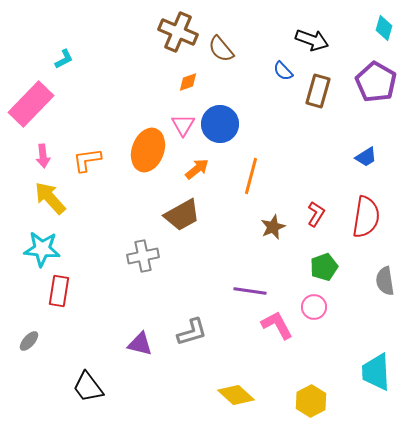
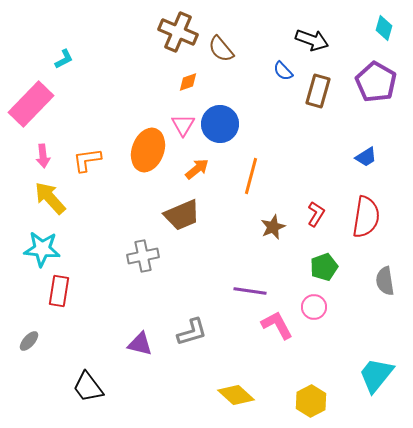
brown trapezoid: rotated 6 degrees clockwise
cyan trapezoid: moved 3 px down; rotated 42 degrees clockwise
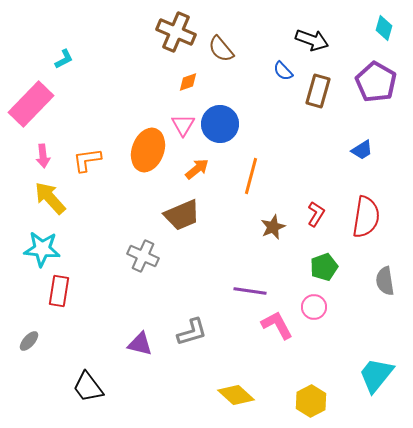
brown cross: moved 2 px left
blue trapezoid: moved 4 px left, 7 px up
gray cross: rotated 36 degrees clockwise
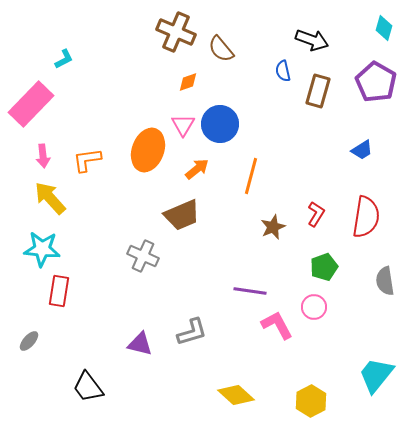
blue semicircle: rotated 30 degrees clockwise
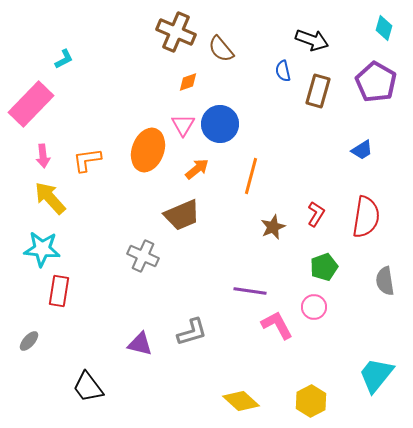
yellow diamond: moved 5 px right, 6 px down
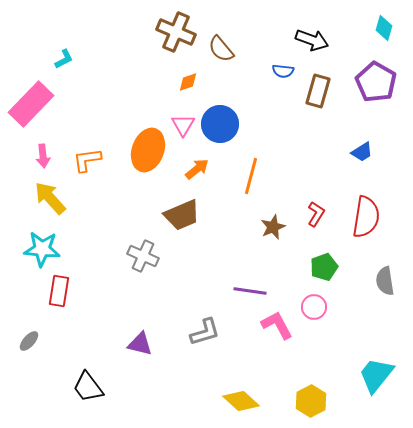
blue semicircle: rotated 70 degrees counterclockwise
blue trapezoid: moved 2 px down
gray L-shape: moved 13 px right
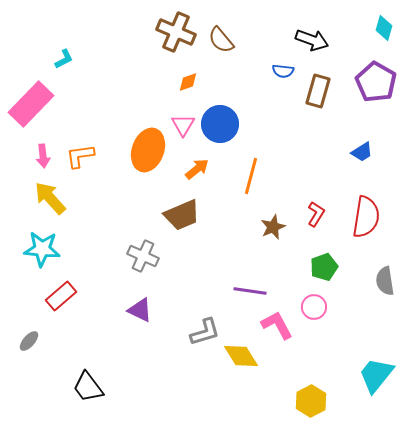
brown semicircle: moved 9 px up
orange L-shape: moved 7 px left, 4 px up
red rectangle: moved 2 px right, 5 px down; rotated 40 degrees clockwise
purple triangle: moved 34 px up; rotated 12 degrees clockwise
yellow diamond: moved 45 px up; rotated 15 degrees clockwise
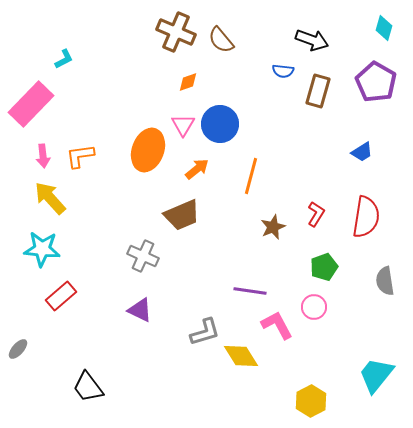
gray ellipse: moved 11 px left, 8 px down
